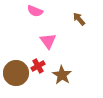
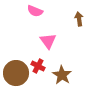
brown arrow: rotated 32 degrees clockwise
red cross: rotated 32 degrees counterclockwise
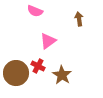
pink triangle: rotated 30 degrees clockwise
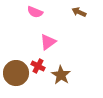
pink semicircle: moved 1 px down
brown arrow: moved 7 px up; rotated 56 degrees counterclockwise
pink triangle: moved 1 px down
brown star: moved 1 px left
